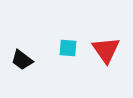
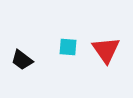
cyan square: moved 1 px up
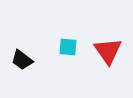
red triangle: moved 2 px right, 1 px down
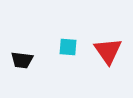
black trapezoid: rotated 30 degrees counterclockwise
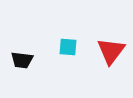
red triangle: moved 3 px right; rotated 12 degrees clockwise
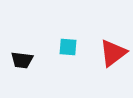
red triangle: moved 2 px right, 2 px down; rotated 16 degrees clockwise
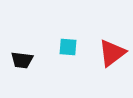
red triangle: moved 1 px left
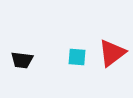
cyan square: moved 9 px right, 10 px down
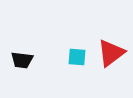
red triangle: moved 1 px left
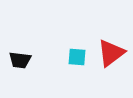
black trapezoid: moved 2 px left
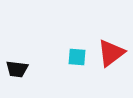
black trapezoid: moved 3 px left, 9 px down
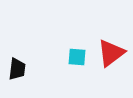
black trapezoid: rotated 90 degrees counterclockwise
